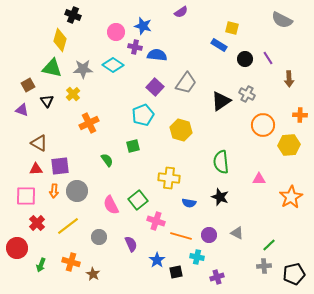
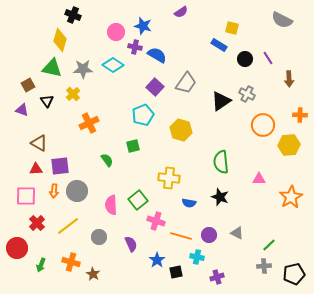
blue semicircle at (157, 55): rotated 24 degrees clockwise
pink semicircle at (111, 205): rotated 24 degrees clockwise
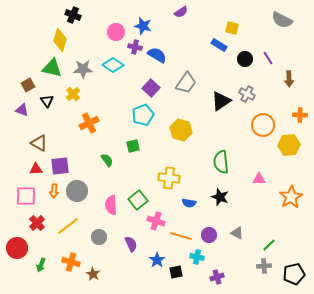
purple square at (155, 87): moved 4 px left, 1 px down
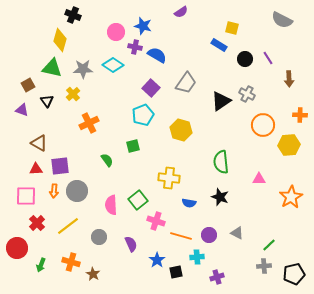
cyan cross at (197, 257): rotated 16 degrees counterclockwise
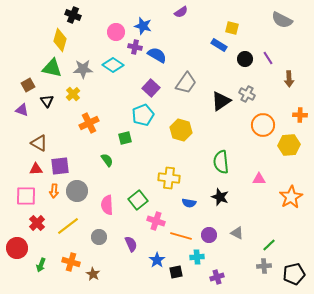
green square at (133, 146): moved 8 px left, 8 px up
pink semicircle at (111, 205): moved 4 px left
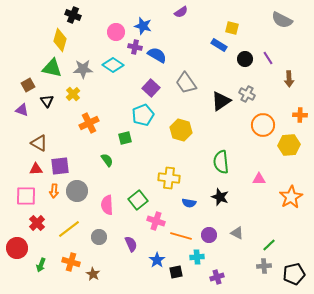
gray trapezoid at (186, 83): rotated 110 degrees clockwise
yellow line at (68, 226): moved 1 px right, 3 px down
